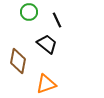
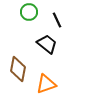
brown diamond: moved 8 px down
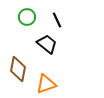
green circle: moved 2 px left, 5 px down
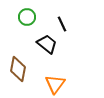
black line: moved 5 px right, 4 px down
orange triangle: moved 9 px right; rotated 35 degrees counterclockwise
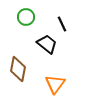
green circle: moved 1 px left
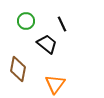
green circle: moved 4 px down
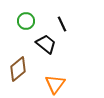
black trapezoid: moved 1 px left
brown diamond: rotated 40 degrees clockwise
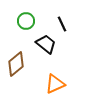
brown diamond: moved 2 px left, 5 px up
orange triangle: rotated 30 degrees clockwise
